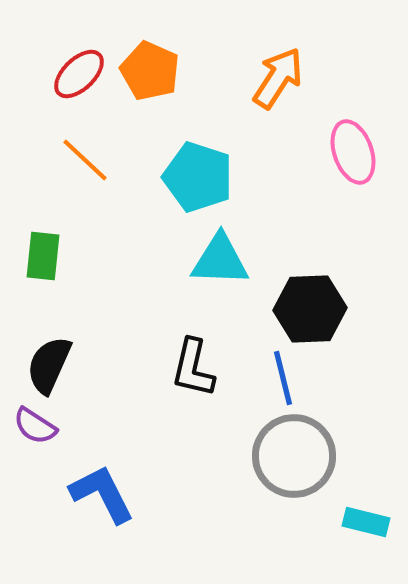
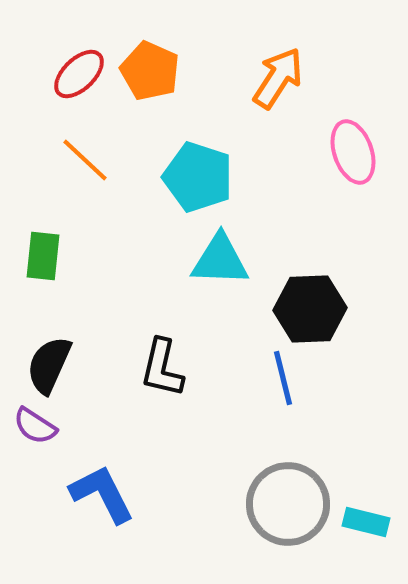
black L-shape: moved 31 px left
gray circle: moved 6 px left, 48 px down
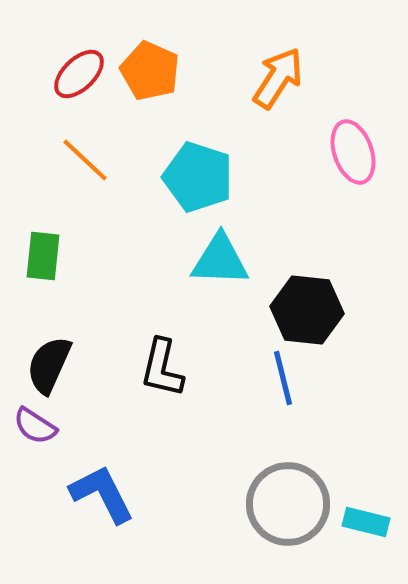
black hexagon: moved 3 px left, 1 px down; rotated 8 degrees clockwise
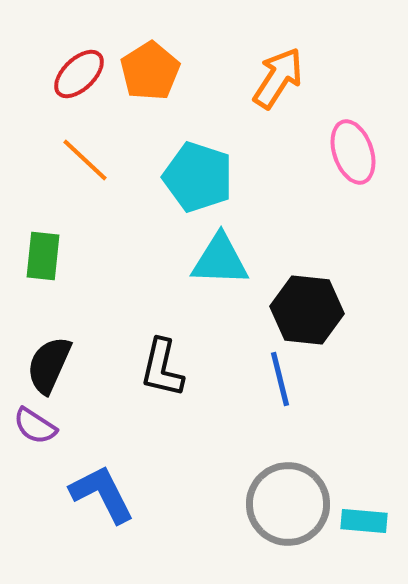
orange pentagon: rotated 16 degrees clockwise
blue line: moved 3 px left, 1 px down
cyan rectangle: moved 2 px left, 1 px up; rotated 9 degrees counterclockwise
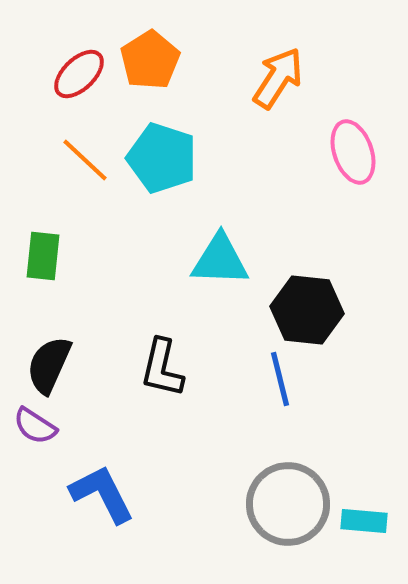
orange pentagon: moved 11 px up
cyan pentagon: moved 36 px left, 19 px up
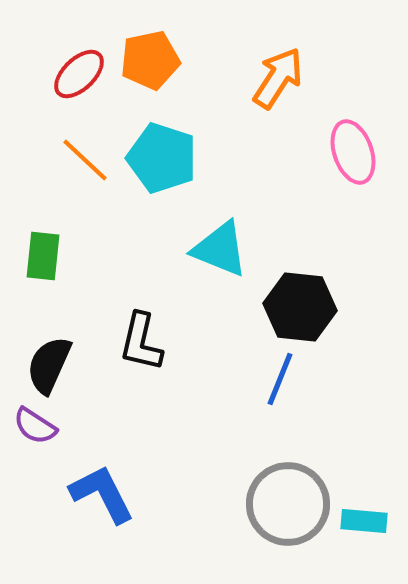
orange pentagon: rotated 20 degrees clockwise
cyan triangle: moved 11 px up; rotated 20 degrees clockwise
black hexagon: moved 7 px left, 3 px up
black L-shape: moved 21 px left, 26 px up
blue line: rotated 36 degrees clockwise
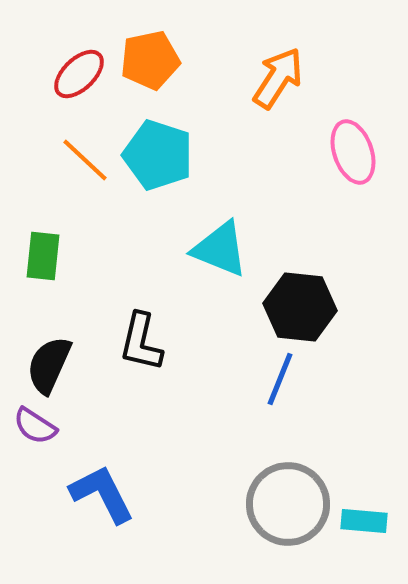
cyan pentagon: moved 4 px left, 3 px up
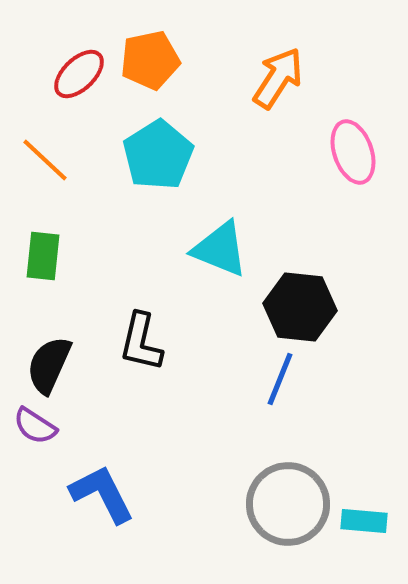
cyan pentagon: rotated 22 degrees clockwise
orange line: moved 40 px left
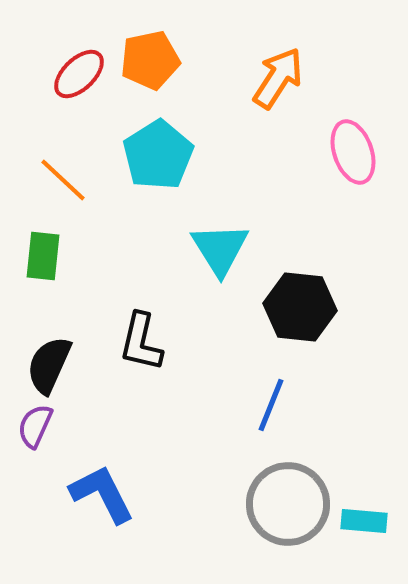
orange line: moved 18 px right, 20 px down
cyan triangle: rotated 36 degrees clockwise
blue line: moved 9 px left, 26 px down
purple semicircle: rotated 81 degrees clockwise
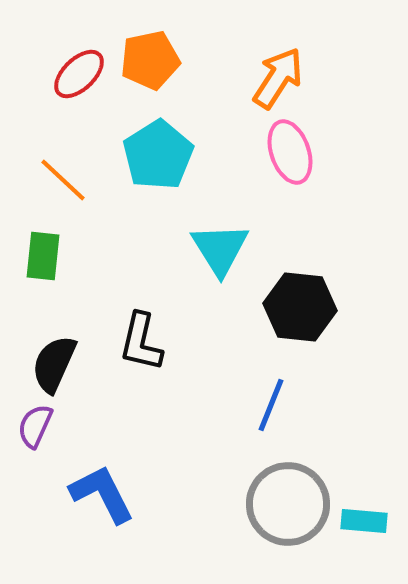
pink ellipse: moved 63 px left
black semicircle: moved 5 px right, 1 px up
